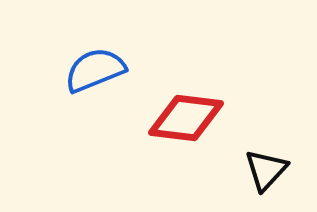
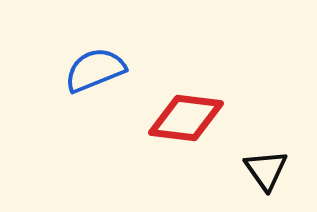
black triangle: rotated 18 degrees counterclockwise
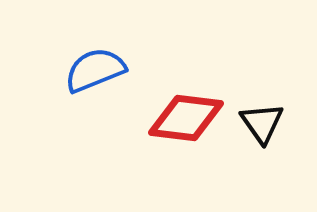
black triangle: moved 4 px left, 47 px up
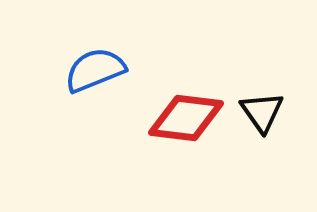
black triangle: moved 11 px up
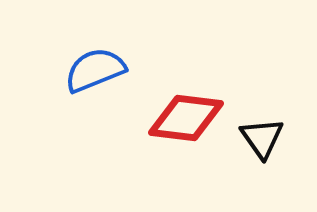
black triangle: moved 26 px down
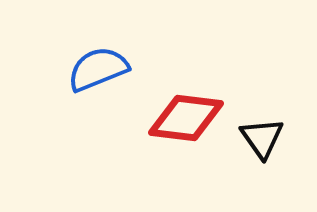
blue semicircle: moved 3 px right, 1 px up
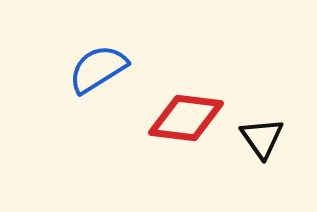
blue semicircle: rotated 10 degrees counterclockwise
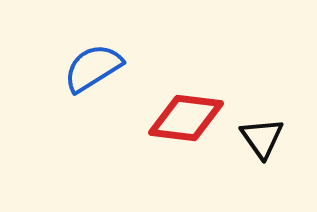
blue semicircle: moved 5 px left, 1 px up
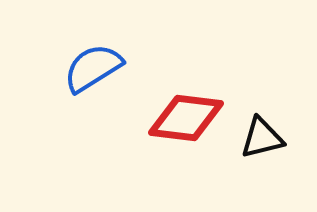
black triangle: rotated 51 degrees clockwise
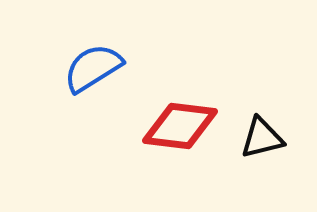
red diamond: moved 6 px left, 8 px down
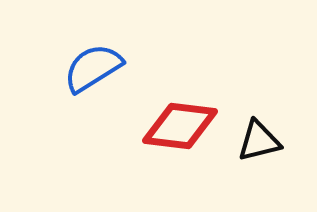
black triangle: moved 3 px left, 3 px down
